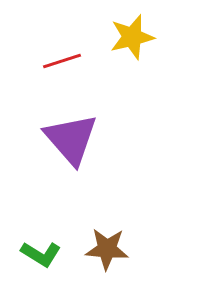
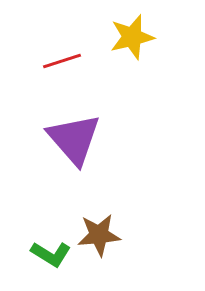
purple triangle: moved 3 px right
brown star: moved 8 px left, 14 px up; rotated 9 degrees counterclockwise
green L-shape: moved 10 px right
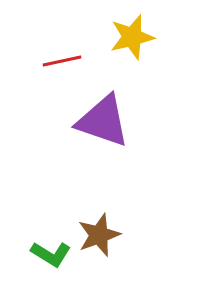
red line: rotated 6 degrees clockwise
purple triangle: moved 29 px right, 18 px up; rotated 30 degrees counterclockwise
brown star: rotated 15 degrees counterclockwise
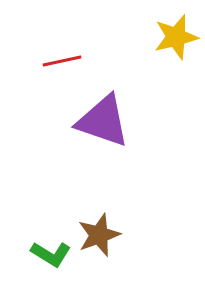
yellow star: moved 44 px right
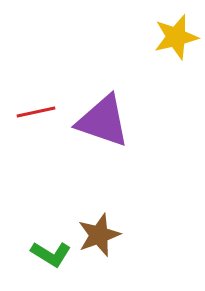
red line: moved 26 px left, 51 px down
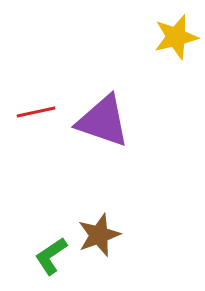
green L-shape: moved 2 px down; rotated 114 degrees clockwise
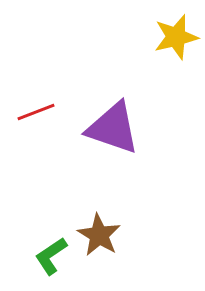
red line: rotated 9 degrees counterclockwise
purple triangle: moved 10 px right, 7 px down
brown star: rotated 21 degrees counterclockwise
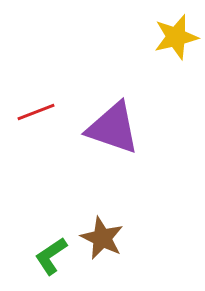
brown star: moved 3 px right, 3 px down; rotated 6 degrees counterclockwise
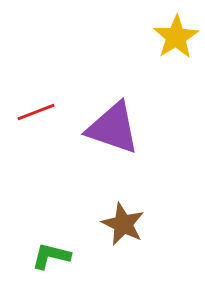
yellow star: rotated 18 degrees counterclockwise
brown star: moved 21 px right, 14 px up
green L-shape: rotated 48 degrees clockwise
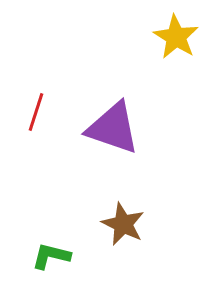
yellow star: rotated 9 degrees counterclockwise
red line: rotated 51 degrees counterclockwise
